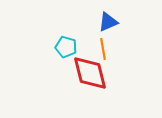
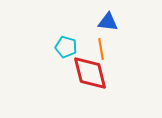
blue triangle: rotated 30 degrees clockwise
orange line: moved 2 px left
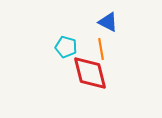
blue triangle: rotated 20 degrees clockwise
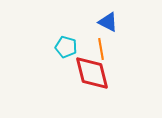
red diamond: moved 2 px right
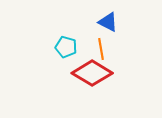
red diamond: rotated 45 degrees counterclockwise
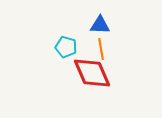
blue triangle: moved 8 px left, 3 px down; rotated 25 degrees counterclockwise
red diamond: rotated 36 degrees clockwise
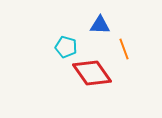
orange line: moved 23 px right; rotated 10 degrees counterclockwise
red diamond: rotated 12 degrees counterclockwise
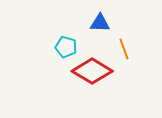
blue triangle: moved 2 px up
red diamond: moved 2 px up; rotated 24 degrees counterclockwise
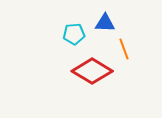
blue triangle: moved 5 px right
cyan pentagon: moved 8 px right, 13 px up; rotated 20 degrees counterclockwise
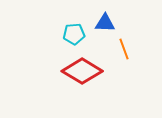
red diamond: moved 10 px left
